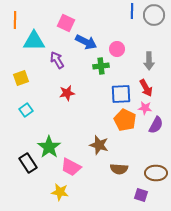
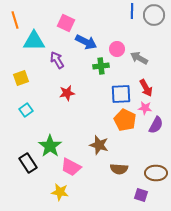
orange line: rotated 18 degrees counterclockwise
gray arrow: moved 10 px left, 3 px up; rotated 120 degrees clockwise
green star: moved 1 px right, 1 px up
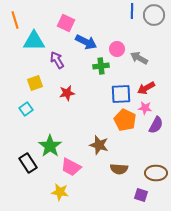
yellow square: moved 14 px right, 5 px down
red arrow: rotated 90 degrees clockwise
cyan square: moved 1 px up
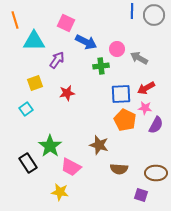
purple arrow: rotated 66 degrees clockwise
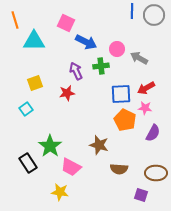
purple arrow: moved 19 px right, 11 px down; rotated 60 degrees counterclockwise
purple semicircle: moved 3 px left, 8 px down
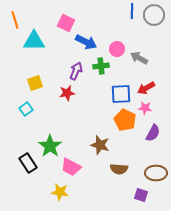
purple arrow: rotated 48 degrees clockwise
brown star: moved 1 px right
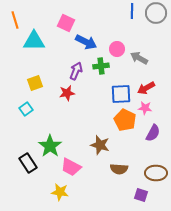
gray circle: moved 2 px right, 2 px up
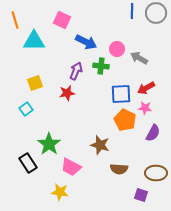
pink square: moved 4 px left, 3 px up
green cross: rotated 14 degrees clockwise
green star: moved 1 px left, 2 px up
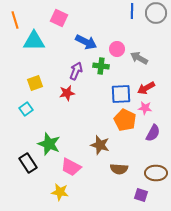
pink square: moved 3 px left, 2 px up
green star: rotated 15 degrees counterclockwise
